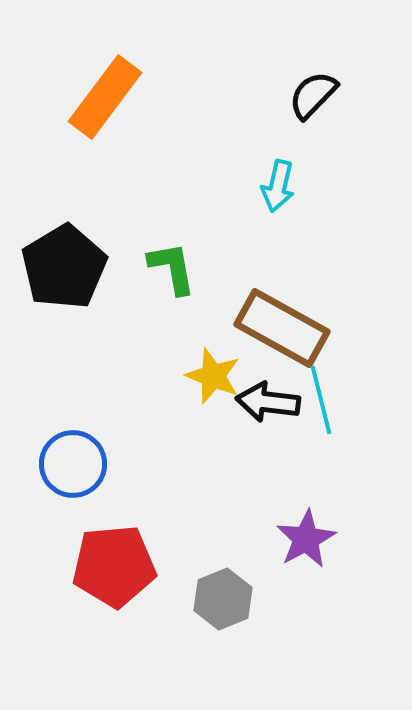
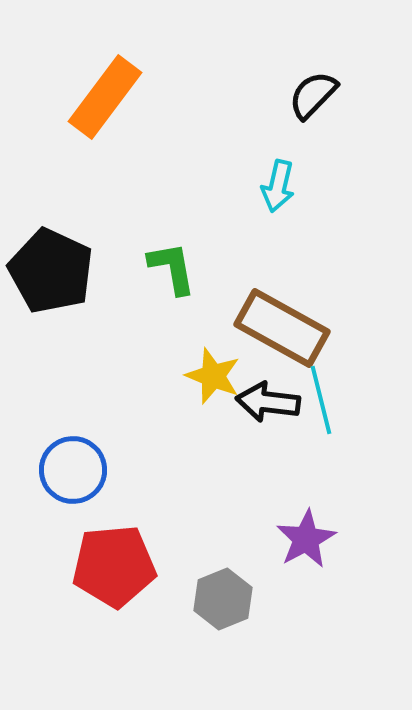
black pentagon: moved 13 px left, 4 px down; rotated 16 degrees counterclockwise
blue circle: moved 6 px down
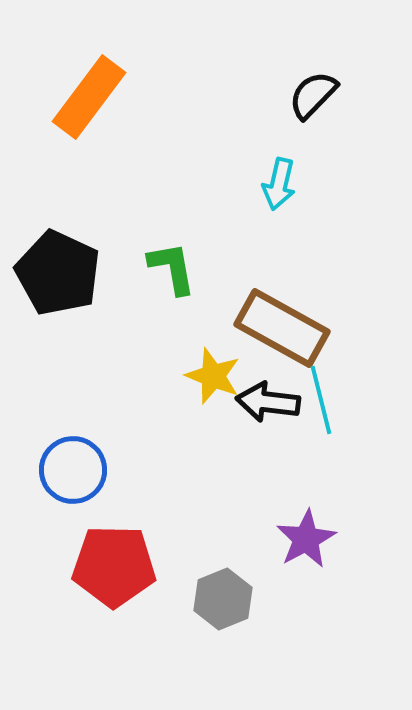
orange rectangle: moved 16 px left
cyan arrow: moved 1 px right, 2 px up
black pentagon: moved 7 px right, 2 px down
red pentagon: rotated 6 degrees clockwise
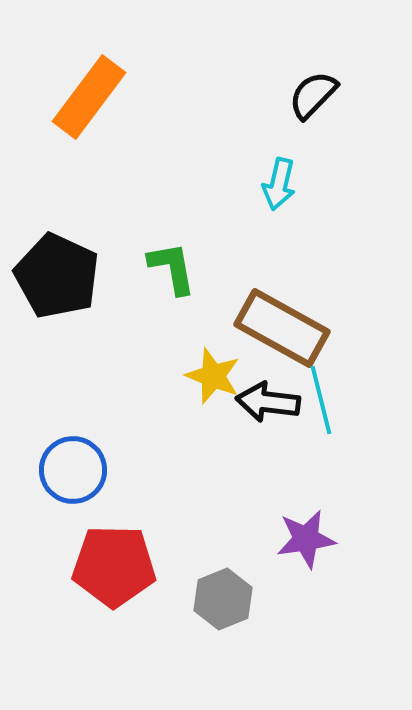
black pentagon: moved 1 px left, 3 px down
purple star: rotated 20 degrees clockwise
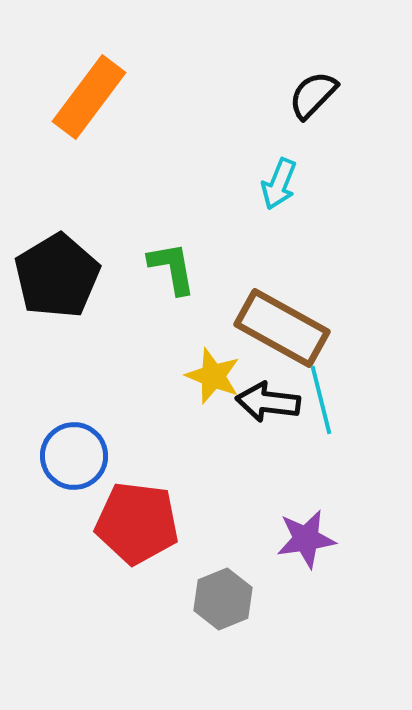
cyan arrow: rotated 9 degrees clockwise
black pentagon: rotated 16 degrees clockwise
blue circle: moved 1 px right, 14 px up
red pentagon: moved 23 px right, 43 px up; rotated 6 degrees clockwise
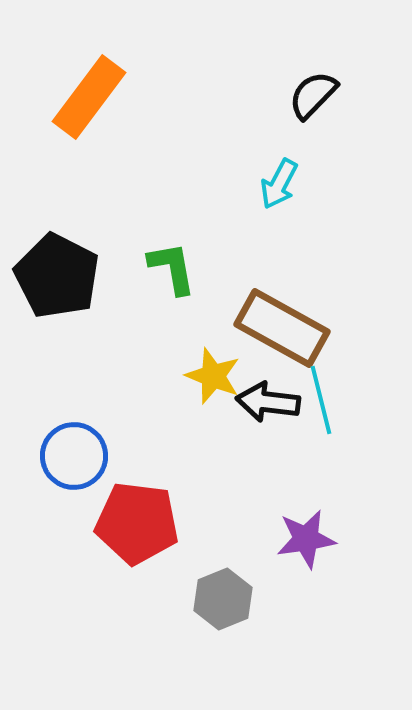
cyan arrow: rotated 6 degrees clockwise
black pentagon: rotated 14 degrees counterclockwise
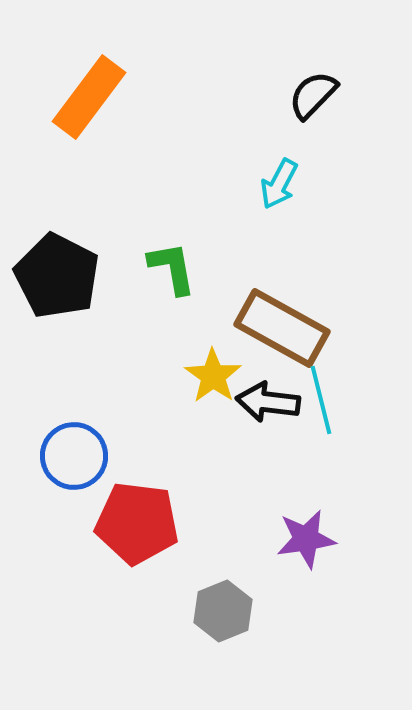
yellow star: rotated 14 degrees clockwise
gray hexagon: moved 12 px down
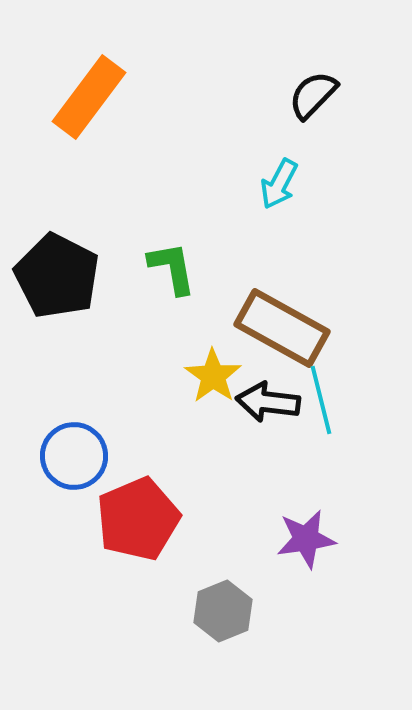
red pentagon: moved 1 px right, 4 px up; rotated 30 degrees counterclockwise
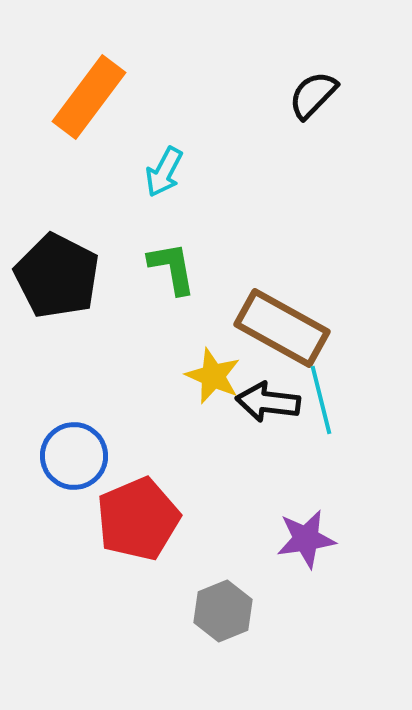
cyan arrow: moved 115 px left, 12 px up
yellow star: rotated 12 degrees counterclockwise
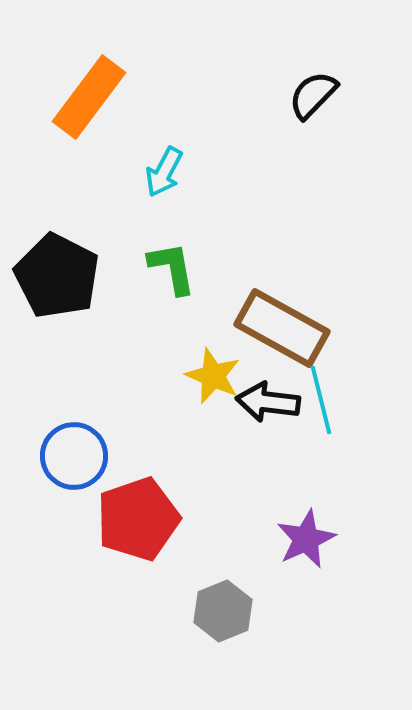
red pentagon: rotated 4 degrees clockwise
purple star: rotated 16 degrees counterclockwise
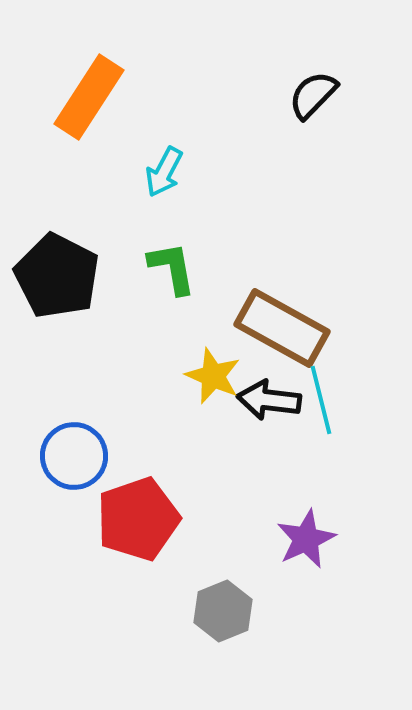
orange rectangle: rotated 4 degrees counterclockwise
black arrow: moved 1 px right, 2 px up
